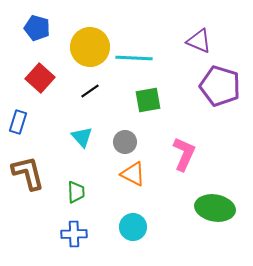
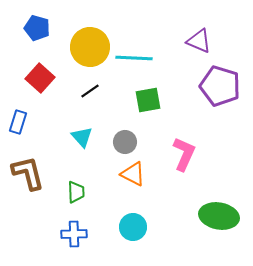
green ellipse: moved 4 px right, 8 px down
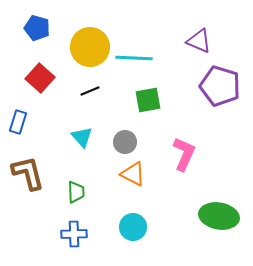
black line: rotated 12 degrees clockwise
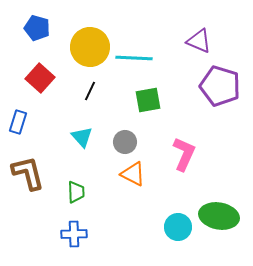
black line: rotated 42 degrees counterclockwise
cyan circle: moved 45 px right
